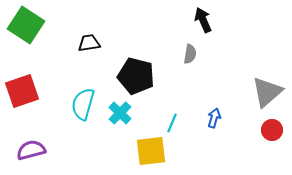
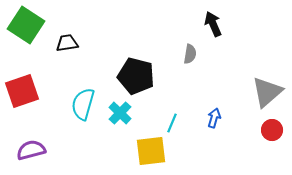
black arrow: moved 10 px right, 4 px down
black trapezoid: moved 22 px left
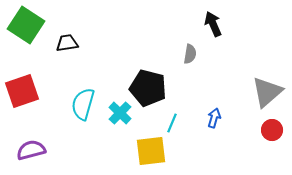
black pentagon: moved 12 px right, 12 px down
